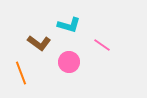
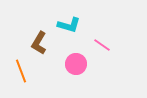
brown L-shape: rotated 85 degrees clockwise
pink circle: moved 7 px right, 2 px down
orange line: moved 2 px up
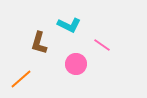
cyan L-shape: rotated 10 degrees clockwise
brown L-shape: rotated 15 degrees counterclockwise
orange line: moved 8 px down; rotated 70 degrees clockwise
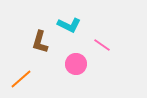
brown L-shape: moved 1 px right, 1 px up
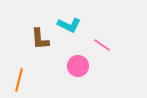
brown L-shape: moved 3 px up; rotated 20 degrees counterclockwise
pink circle: moved 2 px right, 2 px down
orange line: moved 2 px left, 1 px down; rotated 35 degrees counterclockwise
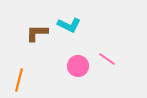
brown L-shape: moved 3 px left, 6 px up; rotated 95 degrees clockwise
pink line: moved 5 px right, 14 px down
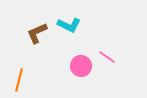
brown L-shape: rotated 25 degrees counterclockwise
pink line: moved 2 px up
pink circle: moved 3 px right
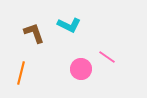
brown L-shape: moved 3 px left; rotated 95 degrees clockwise
pink circle: moved 3 px down
orange line: moved 2 px right, 7 px up
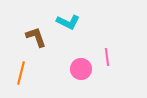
cyan L-shape: moved 1 px left, 3 px up
brown L-shape: moved 2 px right, 4 px down
pink line: rotated 48 degrees clockwise
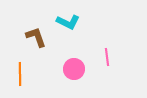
pink circle: moved 7 px left
orange line: moved 1 px left, 1 px down; rotated 15 degrees counterclockwise
